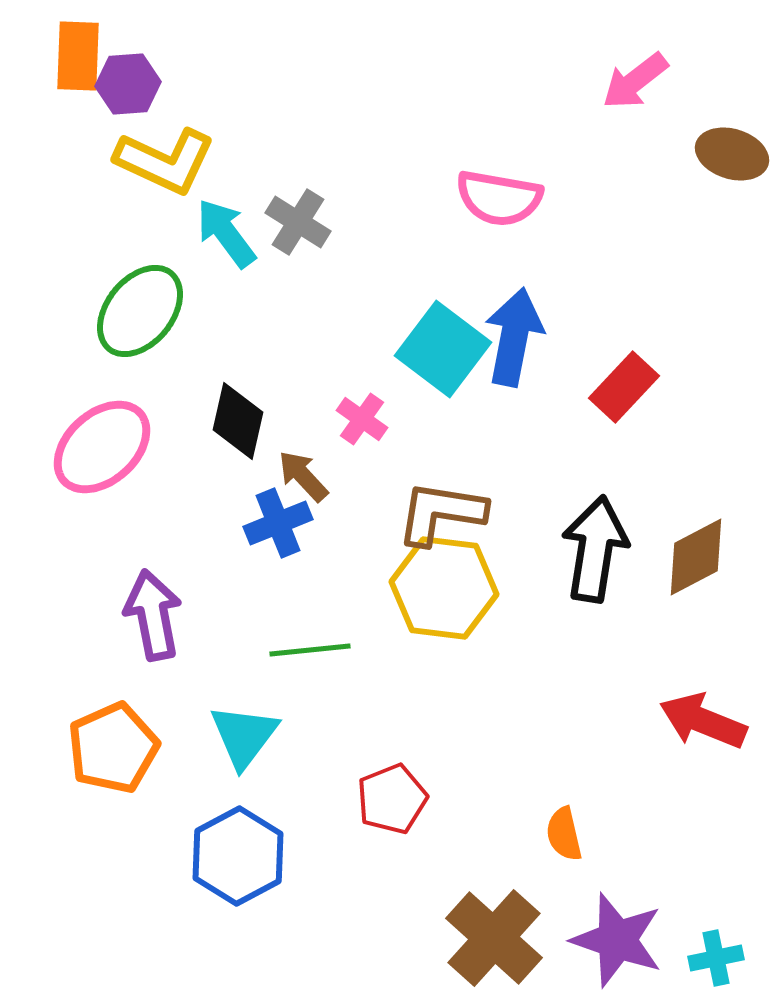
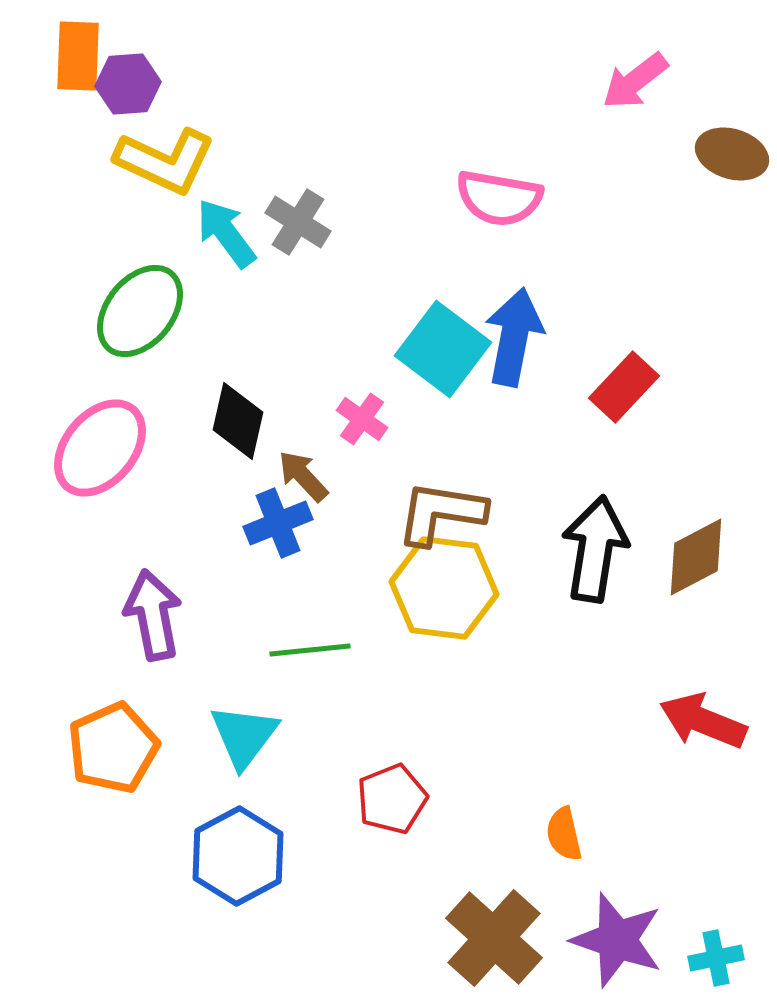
pink ellipse: moved 2 px left, 1 px down; rotated 8 degrees counterclockwise
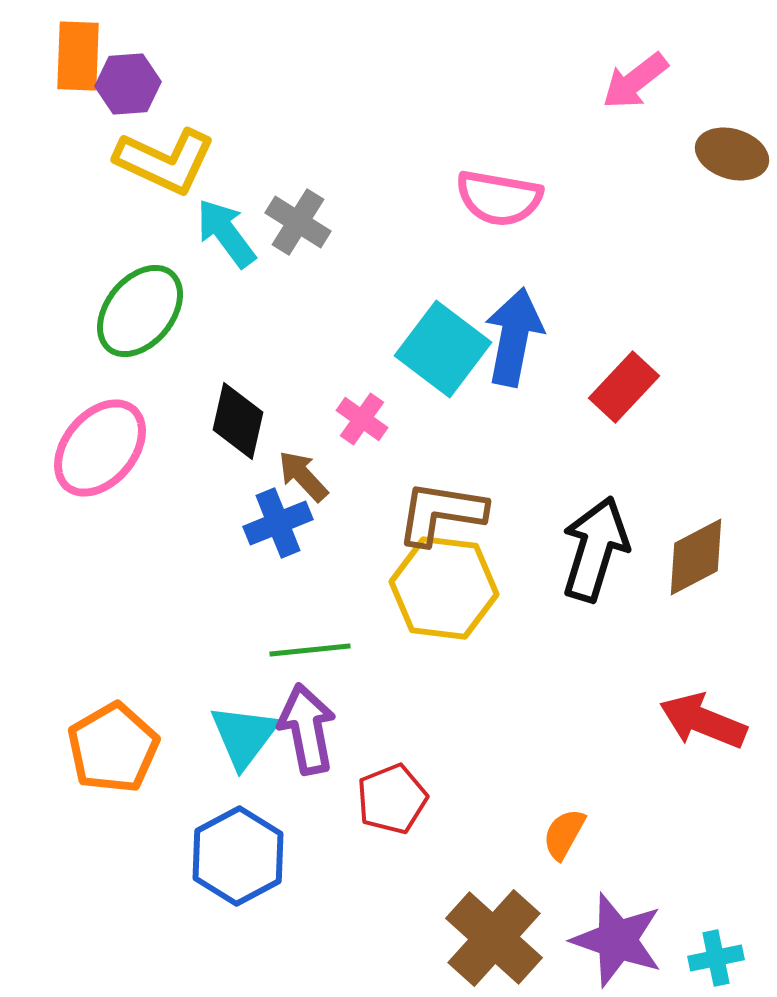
black arrow: rotated 8 degrees clockwise
purple arrow: moved 154 px right, 114 px down
orange pentagon: rotated 6 degrees counterclockwise
orange semicircle: rotated 42 degrees clockwise
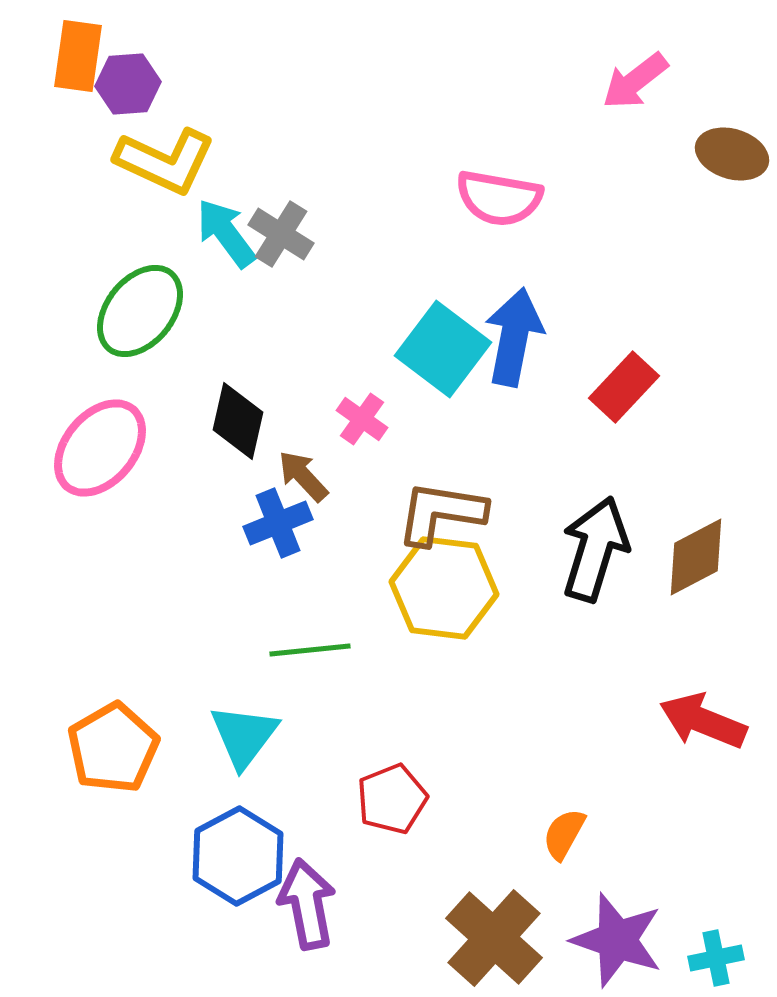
orange rectangle: rotated 6 degrees clockwise
gray cross: moved 17 px left, 12 px down
purple arrow: moved 175 px down
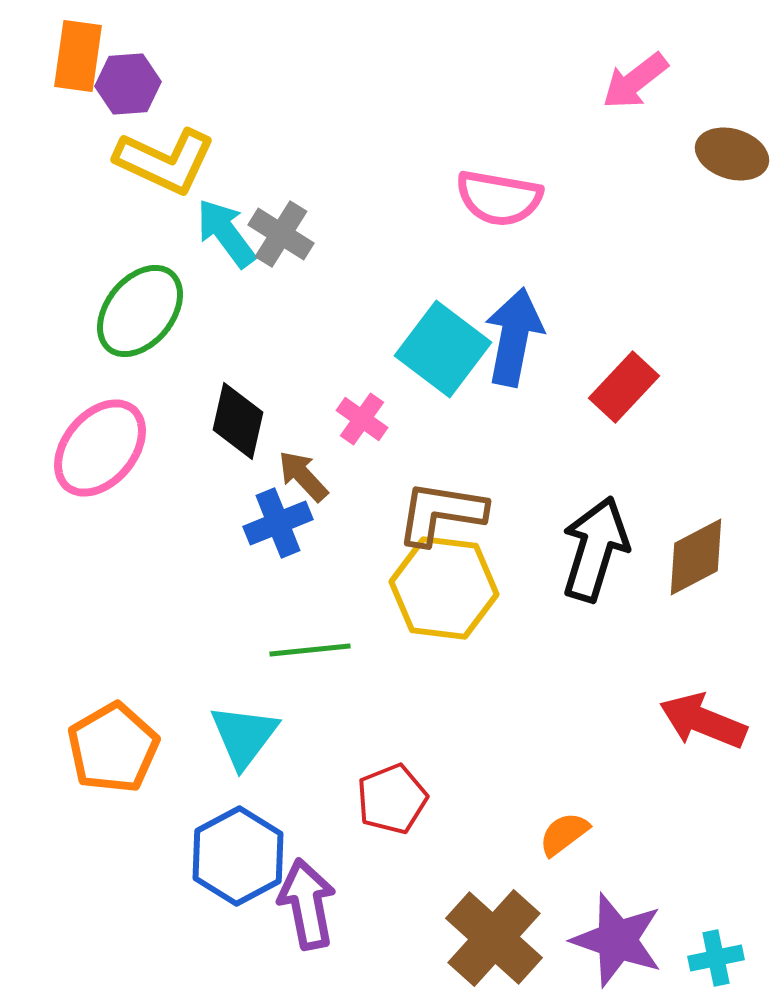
orange semicircle: rotated 24 degrees clockwise
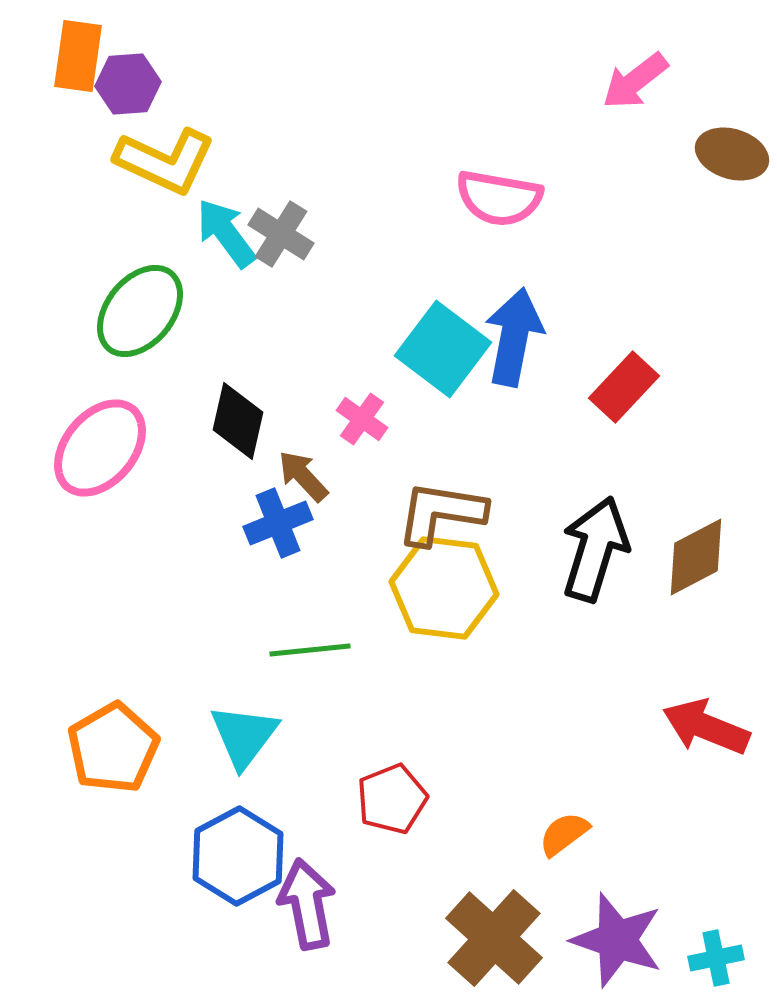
red arrow: moved 3 px right, 6 px down
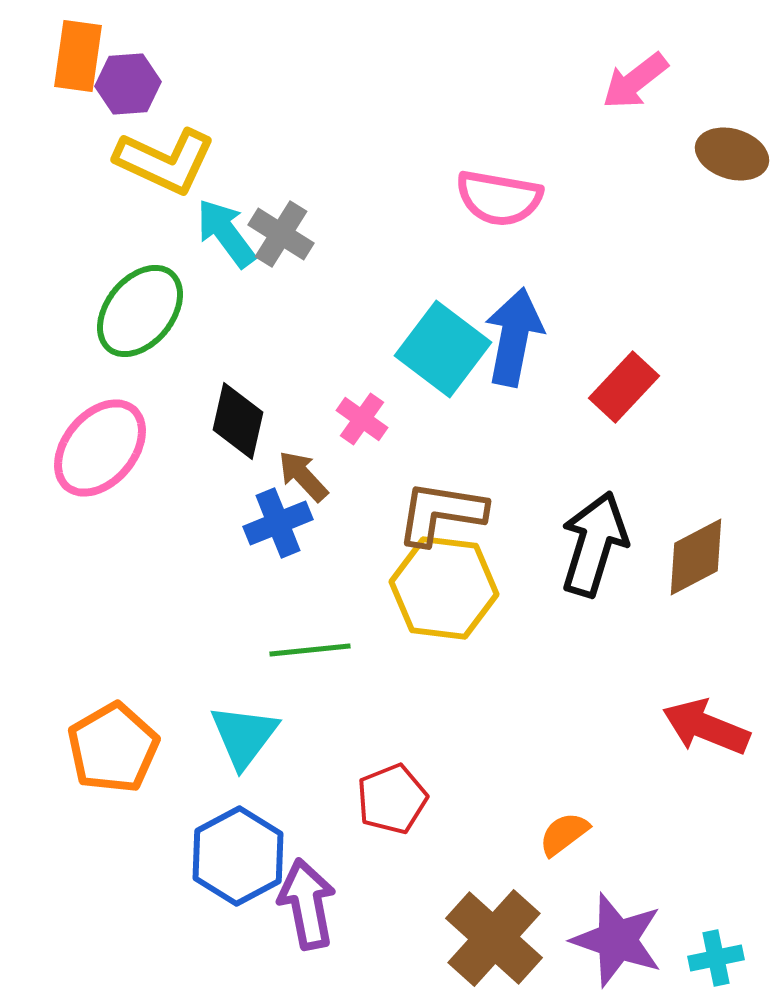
black arrow: moved 1 px left, 5 px up
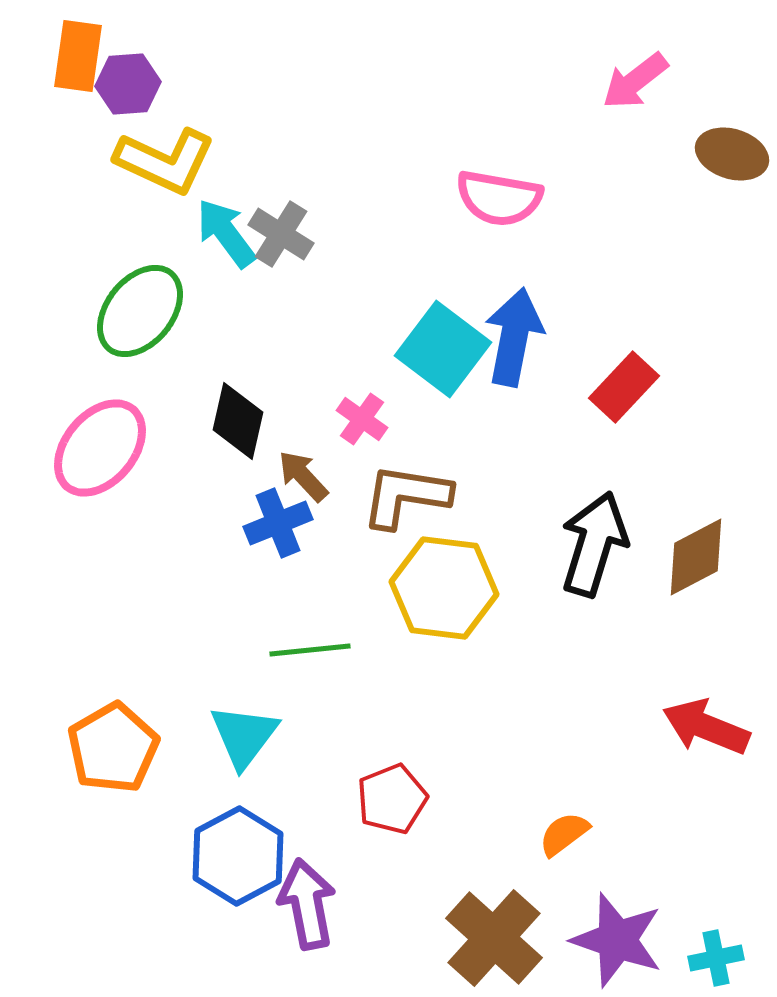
brown L-shape: moved 35 px left, 17 px up
